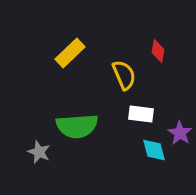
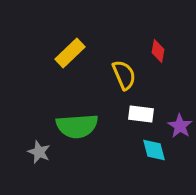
purple star: moved 7 px up
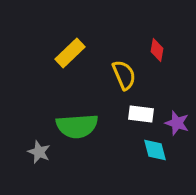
red diamond: moved 1 px left, 1 px up
purple star: moved 3 px left, 3 px up; rotated 15 degrees counterclockwise
cyan diamond: moved 1 px right
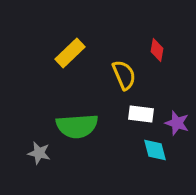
gray star: moved 1 px down; rotated 10 degrees counterclockwise
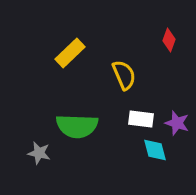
red diamond: moved 12 px right, 10 px up; rotated 10 degrees clockwise
white rectangle: moved 5 px down
green semicircle: rotated 6 degrees clockwise
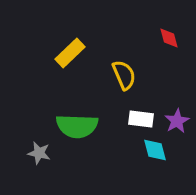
red diamond: moved 2 px up; rotated 35 degrees counterclockwise
purple star: moved 2 px up; rotated 25 degrees clockwise
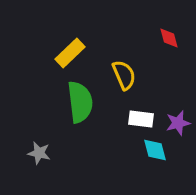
purple star: moved 1 px right, 2 px down; rotated 15 degrees clockwise
green semicircle: moved 3 px right, 24 px up; rotated 99 degrees counterclockwise
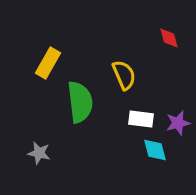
yellow rectangle: moved 22 px left, 10 px down; rotated 16 degrees counterclockwise
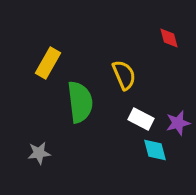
white rectangle: rotated 20 degrees clockwise
gray star: rotated 20 degrees counterclockwise
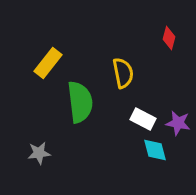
red diamond: rotated 30 degrees clockwise
yellow rectangle: rotated 8 degrees clockwise
yellow semicircle: moved 1 px left, 2 px up; rotated 12 degrees clockwise
white rectangle: moved 2 px right
purple star: rotated 25 degrees clockwise
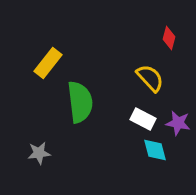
yellow semicircle: moved 27 px right, 5 px down; rotated 32 degrees counterclockwise
